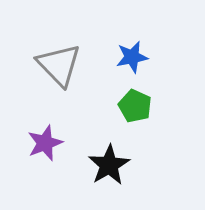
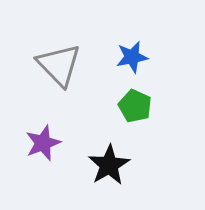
purple star: moved 2 px left
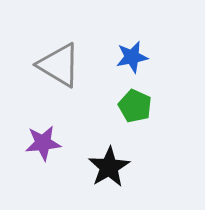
gray triangle: rotated 15 degrees counterclockwise
purple star: rotated 15 degrees clockwise
black star: moved 2 px down
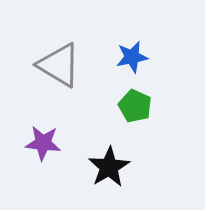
purple star: rotated 12 degrees clockwise
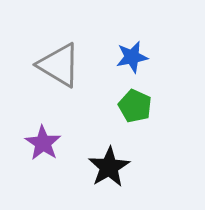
purple star: rotated 27 degrees clockwise
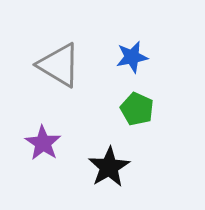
green pentagon: moved 2 px right, 3 px down
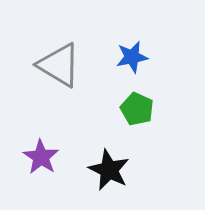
purple star: moved 2 px left, 14 px down
black star: moved 3 px down; rotated 15 degrees counterclockwise
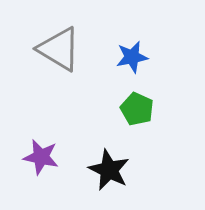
gray triangle: moved 16 px up
purple star: rotated 21 degrees counterclockwise
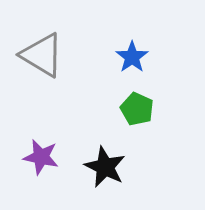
gray triangle: moved 17 px left, 6 px down
blue star: rotated 24 degrees counterclockwise
black star: moved 4 px left, 3 px up
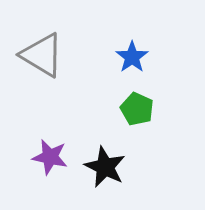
purple star: moved 9 px right
